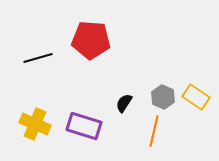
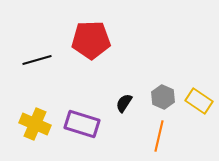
red pentagon: rotated 6 degrees counterclockwise
black line: moved 1 px left, 2 px down
yellow rectangle: moved 3 px right, 4 px down
purple rectangle: moved 2 px left, 2 px up
orange line: moved 5 px right, 5 px down
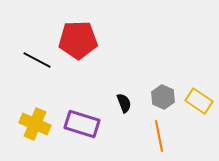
red pentagon: moved 13 px left
black line: rotated 44 degrees clockwise
black semicircle: rotated 126 degrees clockwise
orange line: rotated 24 degrees counterclockwise
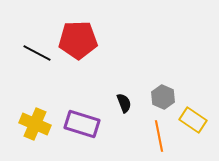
black line: moved 7 px up
yellow rectangle: moved 6 px left, 19 px down
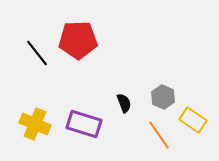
black line: rotated 24 degrees clockwise
purple rectangle: moved 2 px right
orange line: moved 1 px up; rotated 24 degrees counterclockwise
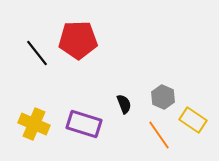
black semicircle: moved 1 px down
yellow cross: moved 1 px left
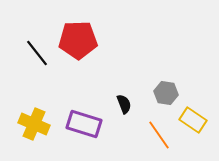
gray hexagon: moved 3 px right, 4 px up; rotated 15 degrees counterclockwise
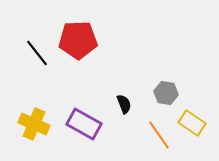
yellow rectangle: moved 1 px left, 3 px down
purple rectangle: rotated 12 degrees clockwise
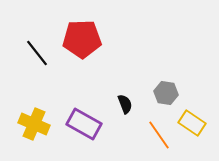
red pentagon: moved 4 px right, 1 px up
black semicircle: moved 1 px right
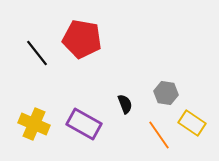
red pentagon: rotated 12 degrees clockwise
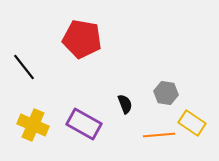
black line: moved 13 px left, 14 px down
yellow cross: moved 1 px left, 1 px down
orange line: rotated 60 degrees counterclockwise
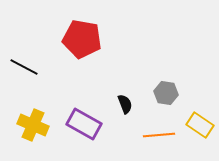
black line: rotated 24 degrees counterclockwise
yellow rectangle: moved 8 px right, 2 px down
